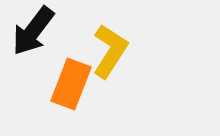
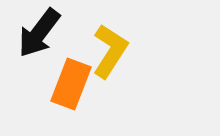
black arrow: moved 6 px right, 2 px down
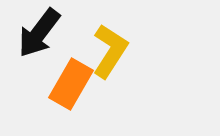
orange rectangle: rotated 9 degrees clockwise
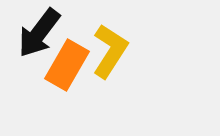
orange rectangle: moved 4 px left, 19 px up
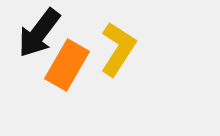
yellow L-shape: moved 8 px right, 2 px up
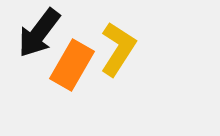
orange rectangle: moved 5 px right
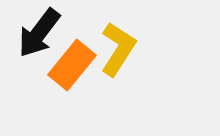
orange rectangle: rotated 9 degrees clockwise
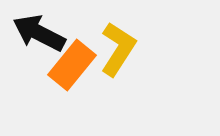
black arrow: rotated 80 degrees clockwise
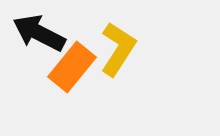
orange rectangle: moved 2 px down
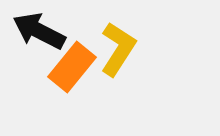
black arrow: moved 2 px up
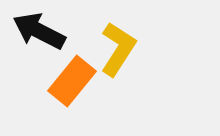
orange rectangle: moved 14 px down
